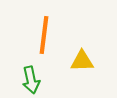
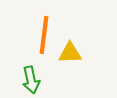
yellow triangle: moved 12 px left, 8 px up
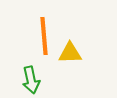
orange line: moved 1 px down; rotated 12 degrees counterclockwise
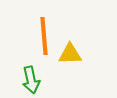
yellow triangle: moved 1 px down
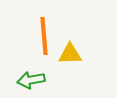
green arrow: rotated 92 degrees clockwise
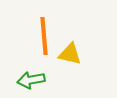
yellow triangle: rotated 15 degrees clockwise
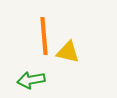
yellow triangle: moved 2 px left, 2 px up
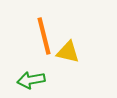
orange line: rotated 9 degrees counterclockwise
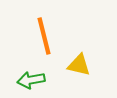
yellow triangle: moved 11 px right, 13 px down
